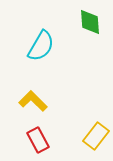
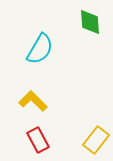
cyan semicircle: moved 1 px left, 3 px down
yellow rectangle: moved 4 px down
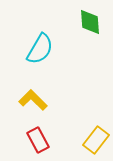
yellow L-shape: moved 1 px up
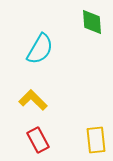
green diamond: moved 2 px right
yellow rectangle: rotated 44 degrees counterclockwise
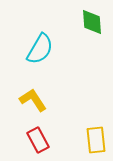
yellow L-shape: rotated 12 degrees clockwise
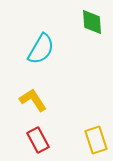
cyan semicircle: moved 1 px right
yellow rectangle: rotated 12 degrees counterclockwise
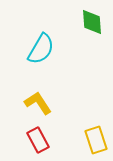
yellow L-shape: moved 5 px right, 3 px down
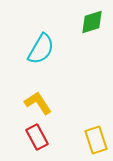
green diamond: rotated 76 degrees clockwise
red rectangle: moved 1 px left, 3 px up
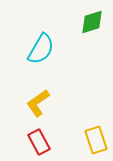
yellow L-shape: rotated 92 degrees counterclockwise
red rectangle: moved 2 px right, 5 px down
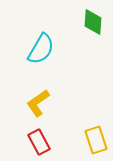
green diamond: moved 1 px right; rotated 68 degrees counterclockwise
